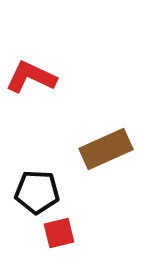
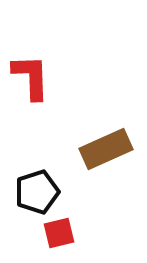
red L-shape: rotated 63 degrees clockwise
black pentagon: rotated 21 degrees counterclockwise
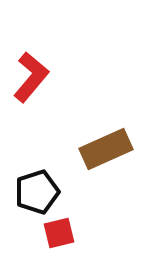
red L-shape: rotated 42 degrees clockwise
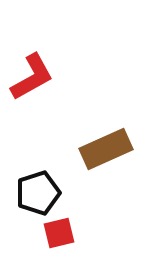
red L-shape: moved 1 px right; rotated 21 degrees clockwise
black pentagon: moved 1 px right, 1 px down
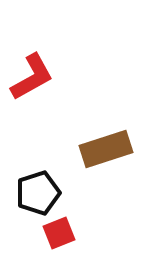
brown rectangle: rotated 6 degrees clockwise
red square: rotated 8 degrees counterclockwise
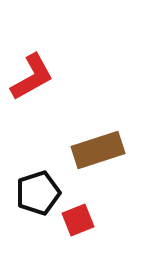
brown rectangle: moved 8 px left, 1 px down
red square: moved 19 px right, 13 px up
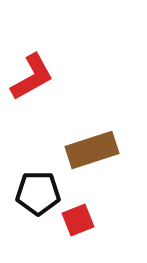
brown rectangle: moved 6 px left
black pentagon: rotated 18 degrees clockwise
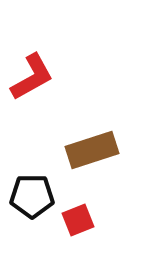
black pentagon: moved 6 px left, 3 px down
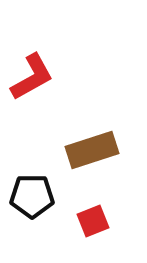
red square: moved 15 px right, 1 px down
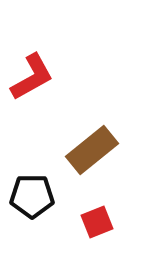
brown rectangle: rotated 21 degrees counterclockwise
red square: moved 4 px right, 1 px down
